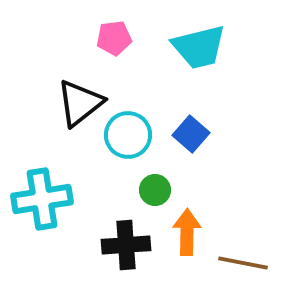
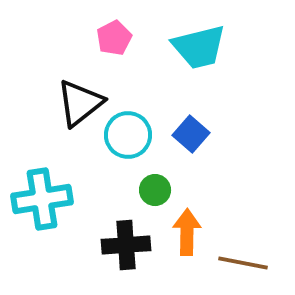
pink pentagon: rotated 20 degrees counterclockwise
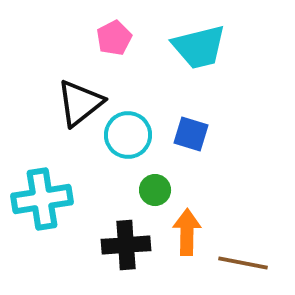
blue square: rotated 24 degrees counterclockwise
